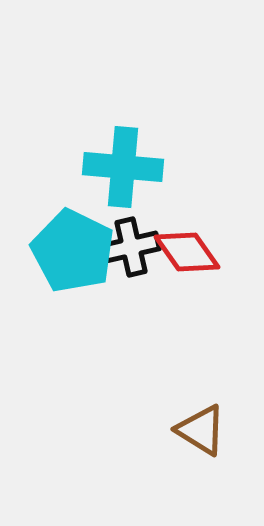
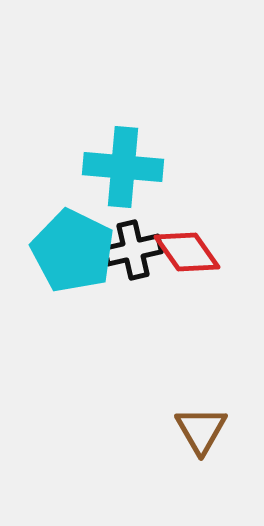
black cross: moved 2 px right, 3 px down
brown triangle: rotated 28 degrees clockwise
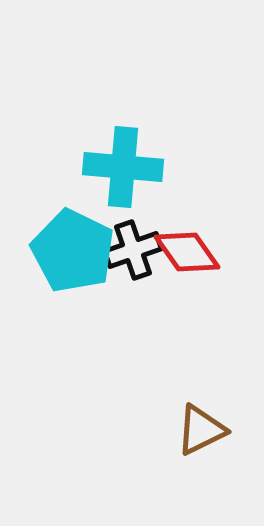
black cross: rotated 6 degrees counterclockwise
brown triangle: rotated 34 degrees clockwise
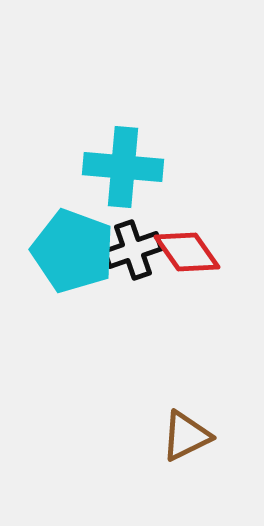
cyan pentagon: rotated 6 degrees counterclockwise
brown triangle: moved 15 px left, 6 px down
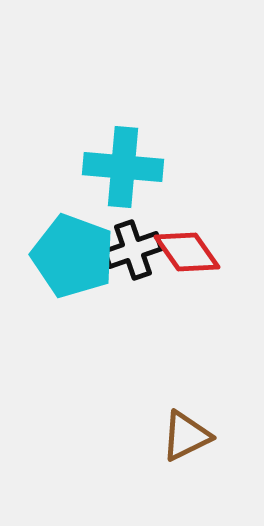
cyan pentagon: moved 5 px down
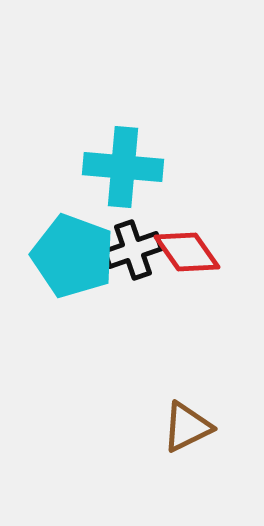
brown triangle: moved 1 px right, 9 px up
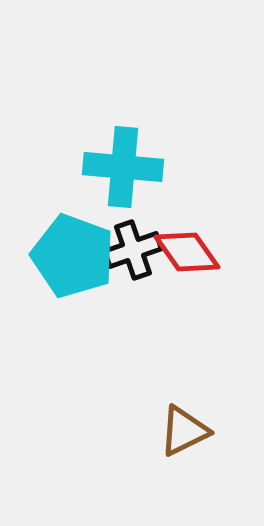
brown triangle: moved 3 px left, 4 px down
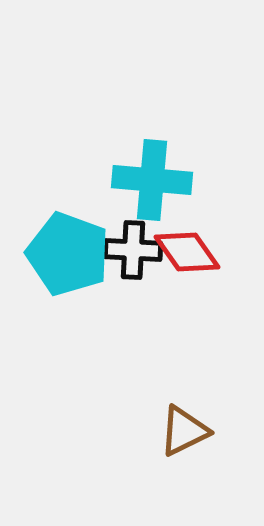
cyan cross: moved 29 px right, 13 px down
black cross: rotated 22 degrees clockwise
cyan pentagon: moved 5 px left, 2 px up
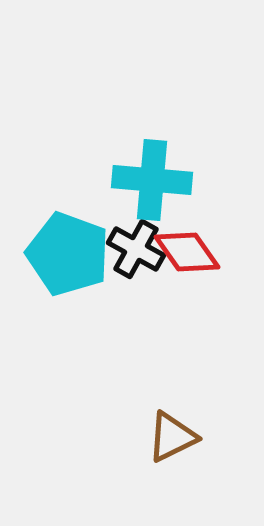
black cross: moved 3 px right, 1 px up; rotated 26 degrees clockwise
brown triangle: moved 12 px left, 6 px down
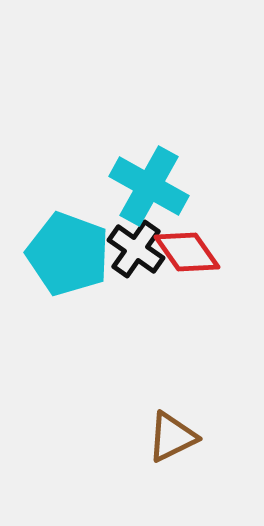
cyan cross: moved 3 px left, 6 px down; rotated 24 degrees clockwise
black cross: rotated 6 degrees clockwise
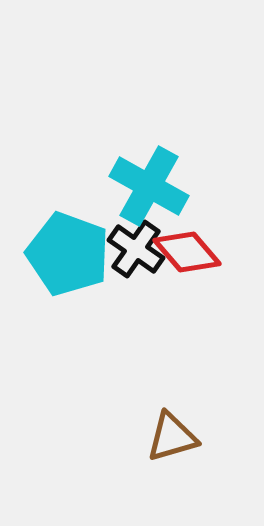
red diamond: rotated 6 degrees counterclockwise
brown triangle: rotated 10 degrees clockwise
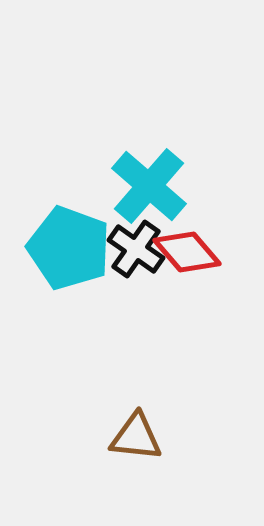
cyan cross: rotated 12 degrees clockwise
cyan pentagon: moved 1 px right, 6 px up
brown triangle: moved 36 px left; rotated 22 degrees clockwise
